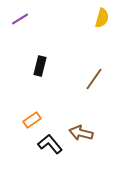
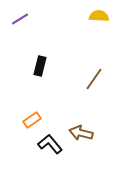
yellow semicircle: moved 3 px left, 2 px up; rotated 102 degrees counterclockwise
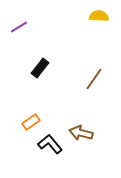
purple line: moved 1 px left, 8 px down
black rectangle: moved 2 px down; rotated 24 degrees clockwise
orange rectangle: moved 1 px left, 2 px down
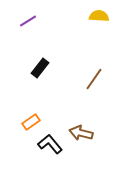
purple line: moved 9 px right, 6 px up
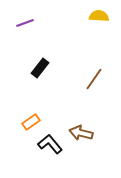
purple line: moved 3 px left, 2 px down; rotated 12 degrees clockwise
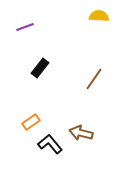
purple line: moved 4 px down
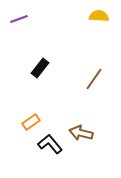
purple line: moved 6 px left, 8 px up
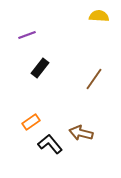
purple line: moved 8 px right, 16 px down
